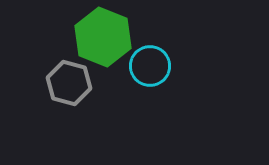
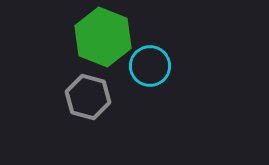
gray hexagon: moved 19 px right, 14 px down
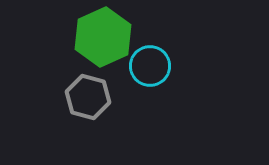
green hexagon: rotated 14 degrees clockwise
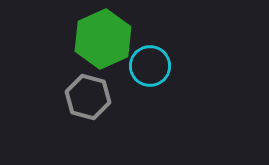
green hexagon: moved 2 px down
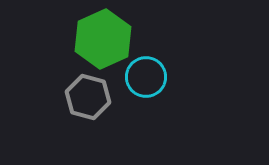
cyan circle: moved 4 px left, 11 px down
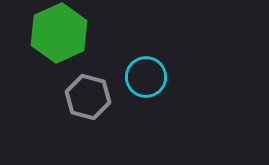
green hexagon: moved 44 px left, 6 px up
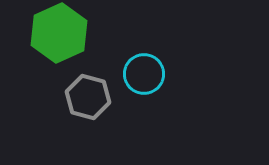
cyan circle: moved 2 px left, 3 px up
